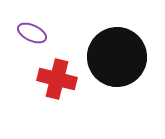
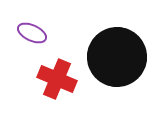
red cross: rotated 9 degrees clockwise
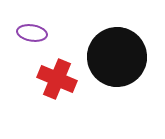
purple ellipse: rotated 16 degrees counterclockwise
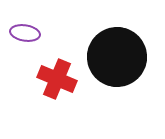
purple ellipse: moved 7 px left
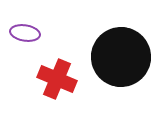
black circle: moved 4 px right
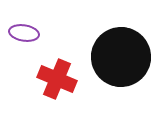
purple ellipse: moved 1 px left
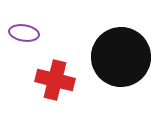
red cross: moved 2 px left, 1 px down; rotated 9 degrees counterclockwise
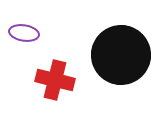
black circle: moved 2 px up
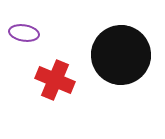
red cross: rotated 9 degrees clockwise
